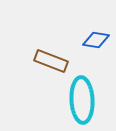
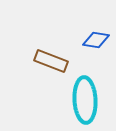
cyan ellipse: moved 3 px right
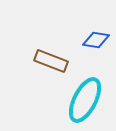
cyan ellipse: rotated 30 degrees clockwise
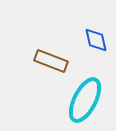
blue diamond: rotated 68 degrees clockwise
